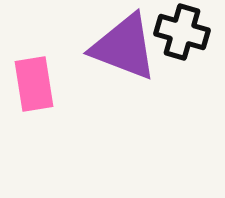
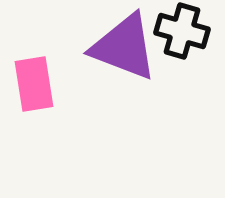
black cross: moved 1 px up
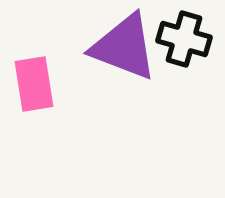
black cross: moved 2 px right, 8 px down
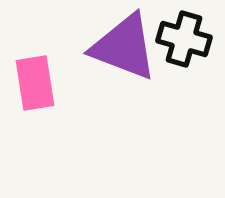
pink rectangle: moved 1 px right, 1 px up
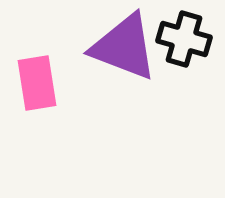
pink rectangle: moved 2 px right
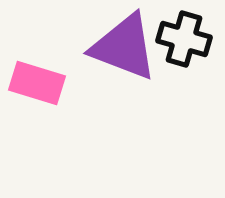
pink rectangle: rotated 64 degrees counterclockwise
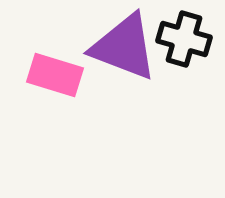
pink rectangle: moved 18 px right, 8 px up
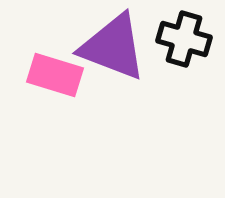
purple triangle: moved 11 px left
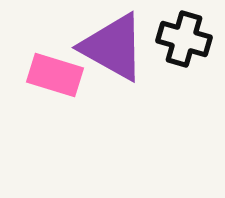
purple triangle: rotated 8 degrees clockwise
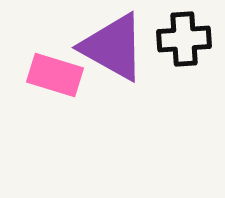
black cross: rotated 20 degrees counterclockwise
